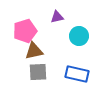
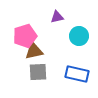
pink pentagon: moved 5 px down
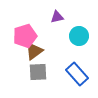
brown triangle: rotated 24 degrees counterclockwise
blue rectangle: rotated 35 degrees clockwise
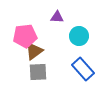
purple triangle: rotated 16 degrees clockwise
pink pentagon: rotated 10 degrees clockwise
blue rectangle: moved 6 px right, 5 px up
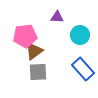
cyan circle: moved 1 px right, 1 px up
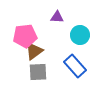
blue rectangle: moved 8 px left, 3 px up
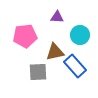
brown triangle: moved 21 px right, 1 px down; rotated 24 degrees clockwise
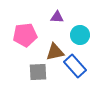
pink pentagon: moved 1 px up
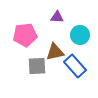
gray square: moved 1 px left, 6 px up
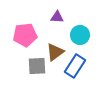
brown triangle: rotated 24 degrees counterclockwise
blue rectangle: rotated 75 degrees clockwise
